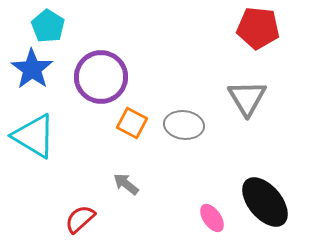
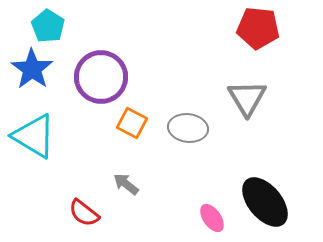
gray ellipse: moved 4 px right, 3 px down
red semicircle: moved 4 px right, 6 px up; rotated 100 degrees counterclockwise
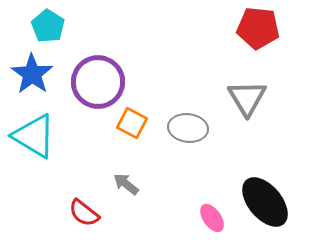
blue star: moved 5 px down
purple circle: moved 3 px left, 5 px down
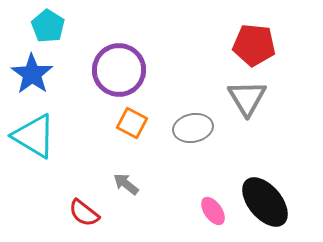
red pentagon: moved 4 px left, 17 px down
purple circle: moved 21 px right, 12 px up
gray ellipse: moved 5 px right; rotated 18 degrees counterclockwise
pink ellipse: moved 1 px right, 7 px up
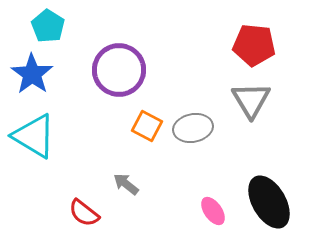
gray triangle: moved 4 px right, 2 px down
orange square: moved 15 px right, 3 px down
black ellipse: moved 4 px right; rotated 10 degrees clockwise
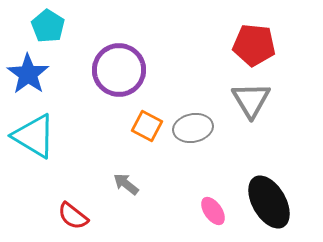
blue star: moved 4 px left
red semicircle: moved 11 px left, 3 px down
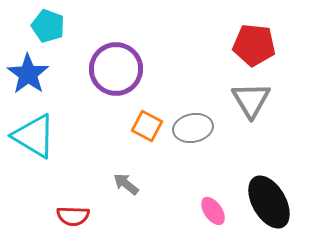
cyan pentagon: rotated 12 degrees counterclockwise
purple circle: moved 3 px left, 1 px up
red semicircle: rotated 36 degrees counterclockwise
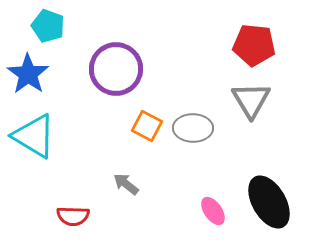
gray ellipse: rotated 12 degrees clockwise
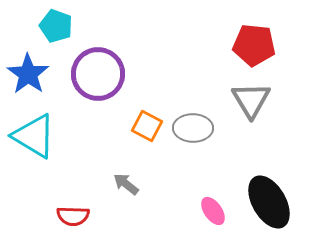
cyan pentagon: moved 8 px right
purple circle: moved 18 px left, 5 px down
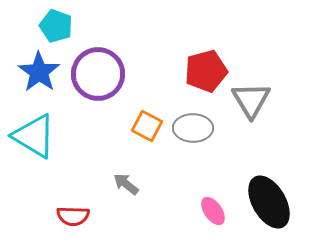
red pentagon: moved 48 px left, 26 px down; rotated 21 degrees counterclockwise
blue star: moved 11 px right, 2 px up
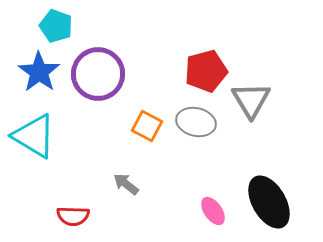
gray ellipse: moved 3 px right, 6 px up; rotated 12 degrees clockwise
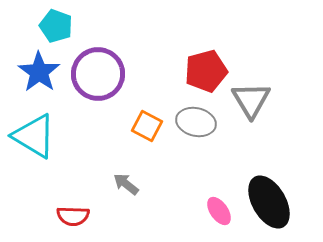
pink ellipse: moved 6 px right
